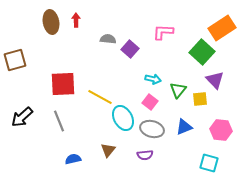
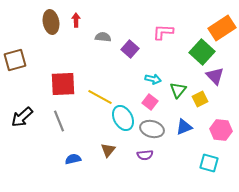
gray semicircle: moved 5 px left, 2 px up
purple triangle: moved 4 px up
yellow square: rotated 21 degrees counterclockwise
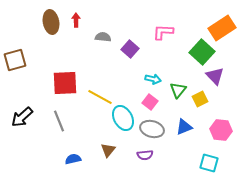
red square: moved 2 px right, 1 px up
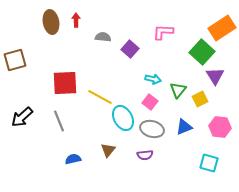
purple triangle: rotated 12 degrees clockwise
pink hexagon: moved 1 px left, 3 px up
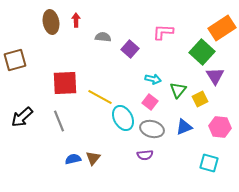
brown triangle: moved 15 px left, 8 px down
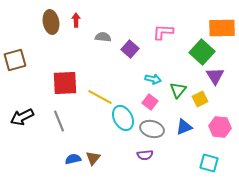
orange rectangle: rotated 32 degrees clockwise
black arrow: rotated 15 degrees clockwise
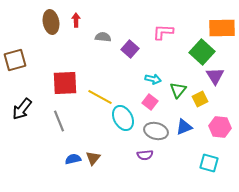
black arrow: moved 8 px up; rotated 25 degrees counterclockwise
gray ellipse: moved 4 px right, 2 px down
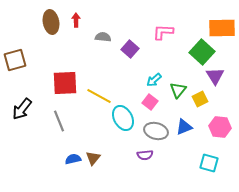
cyan arrow: moved 1 px right, 1 px down; rotated 126 degrees clockwise
yellow line: moved 1 px left, 1 px up
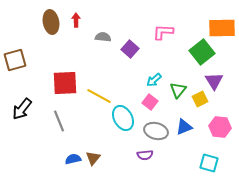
green square: rotated 10 degrees clockwise
purple triangle: moved 1 px left, 5 px down
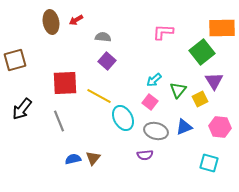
red arrow: rotated 120 degrees counterclockwise
purple square: moved 23 px left, 12 px down
